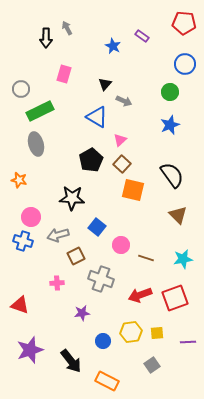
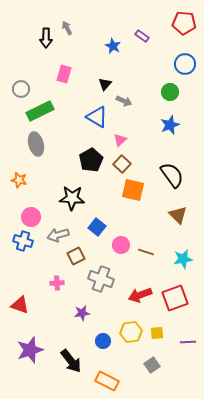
brown line at (146, 258): moved 6 px up
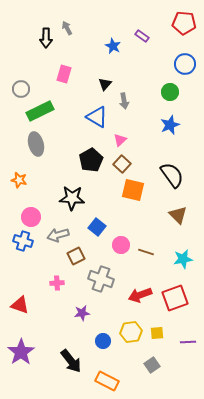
gray arrow at (124, 101): rotated 56 degrees clockwise
purple star at (30, 350): moved 9 px left, 2 px down; rotated 16 degrees counterclockwise
